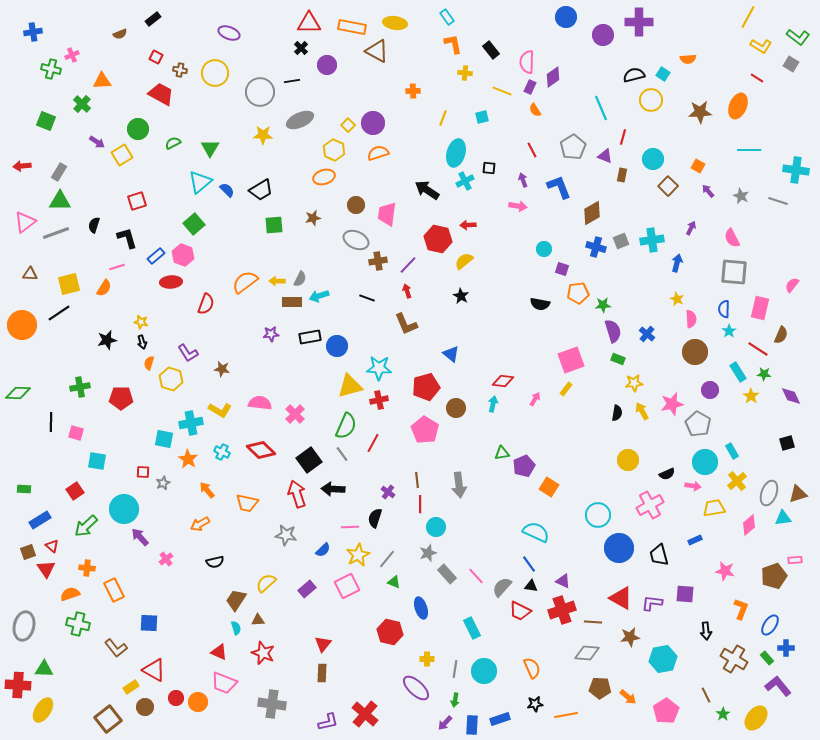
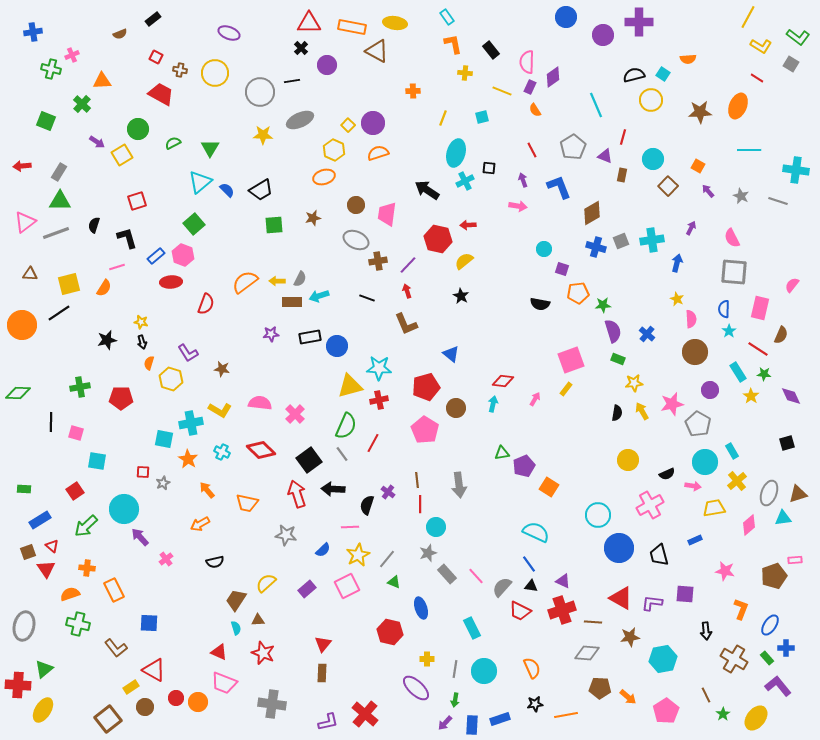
cyan line at (601, 108): moved 5 px left, 3 px up
black semicircle at (375, 518): moved 8 px left, 13 px up
green triangle at (44, 669): rotated 42 degrees counterclockwise
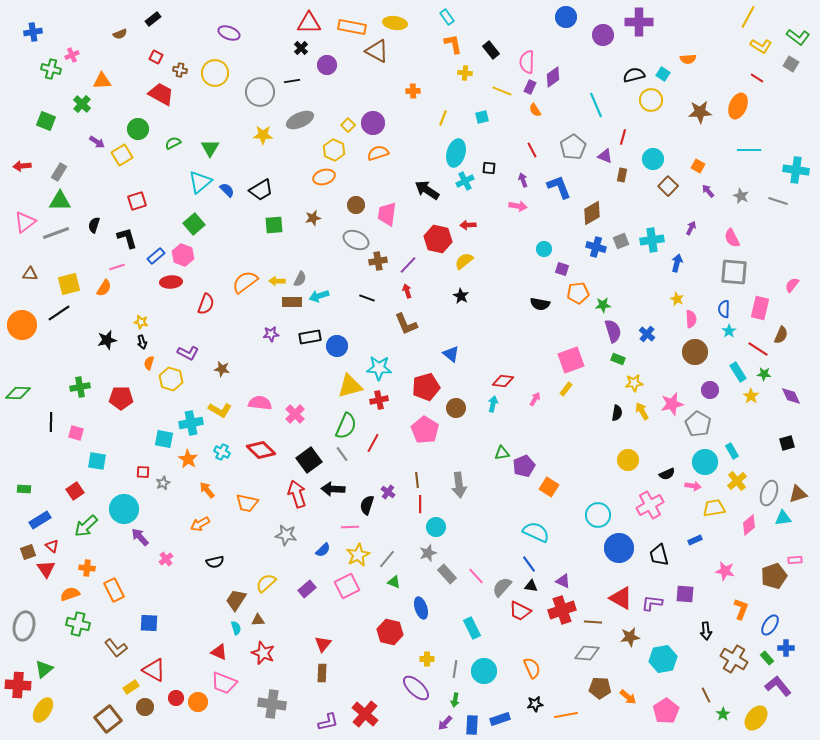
purple L-shape at (188, 353): rotated 30 degrees counterclockwise
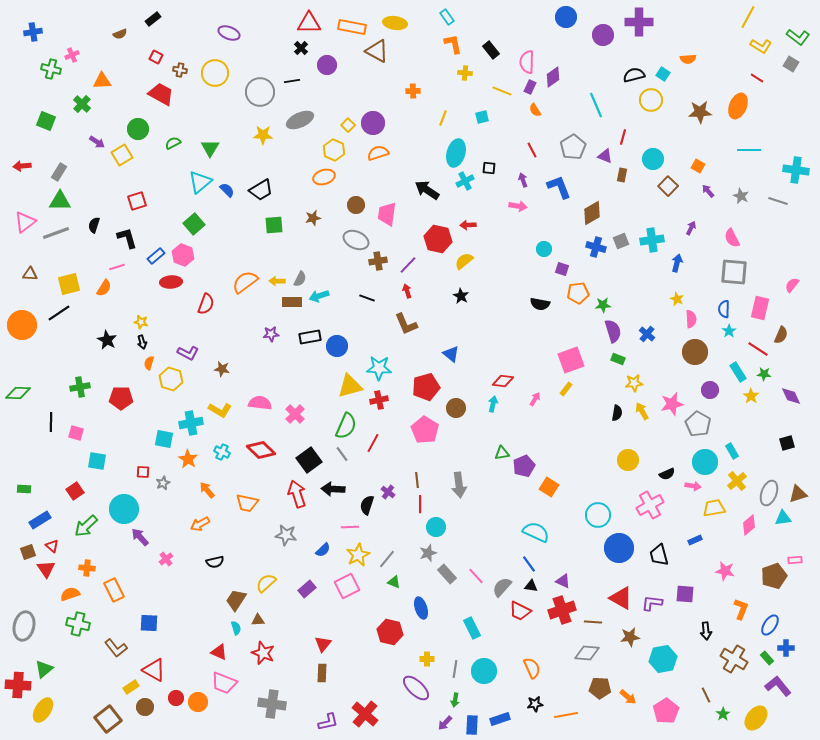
black star at (107, 340): rotated 30 degrees counterclockwise
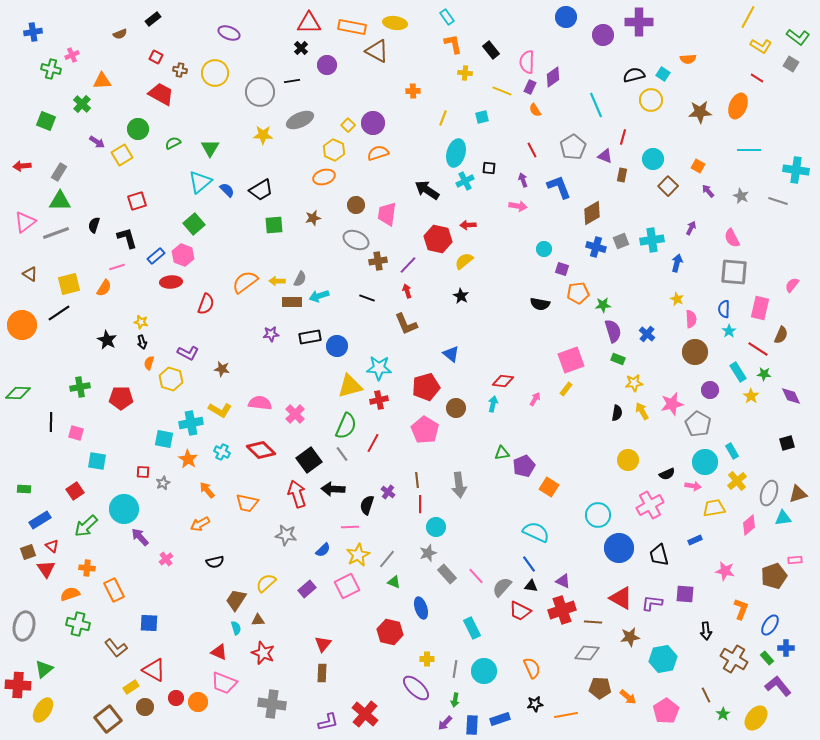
brown triangle at (30, 274): rotated 28 degrees clockwise
